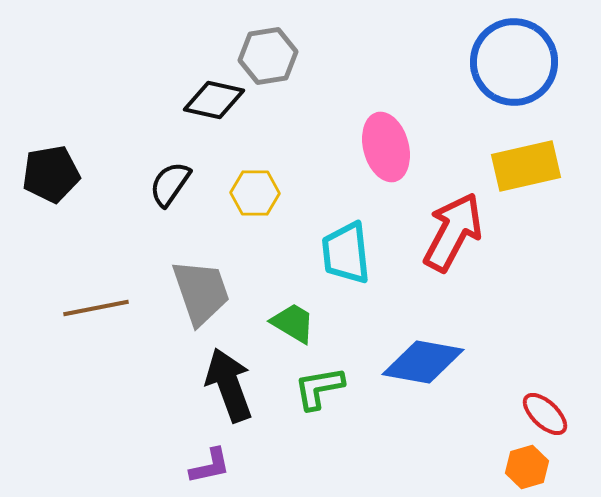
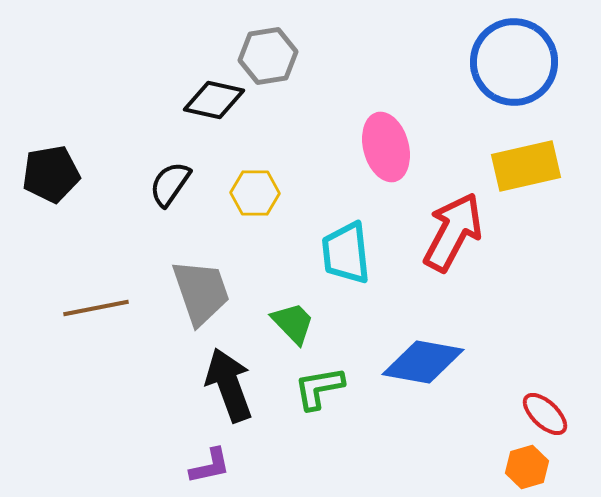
green trapezoid: rotated 15 degrees clockwise
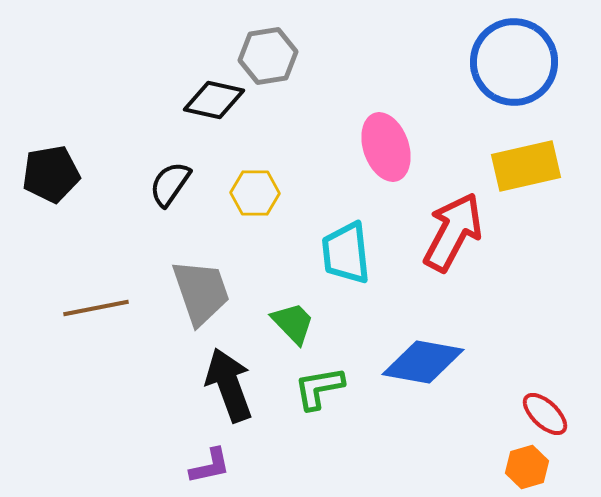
pink ellipse: rotated 4 degrees counterclockwise
